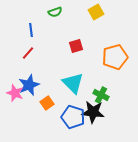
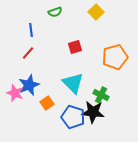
yellow square: rotated 14 degrees counterclockwise
red square: moved 1 px left, 1 px down
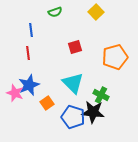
red line: rotated 48 degrees counterclockwise
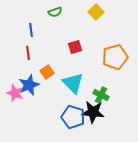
orange square: moved 31 px up
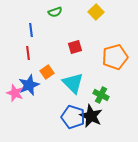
black star: moved 2 px left, 4 px down; rotated 20 degrees clockwise
